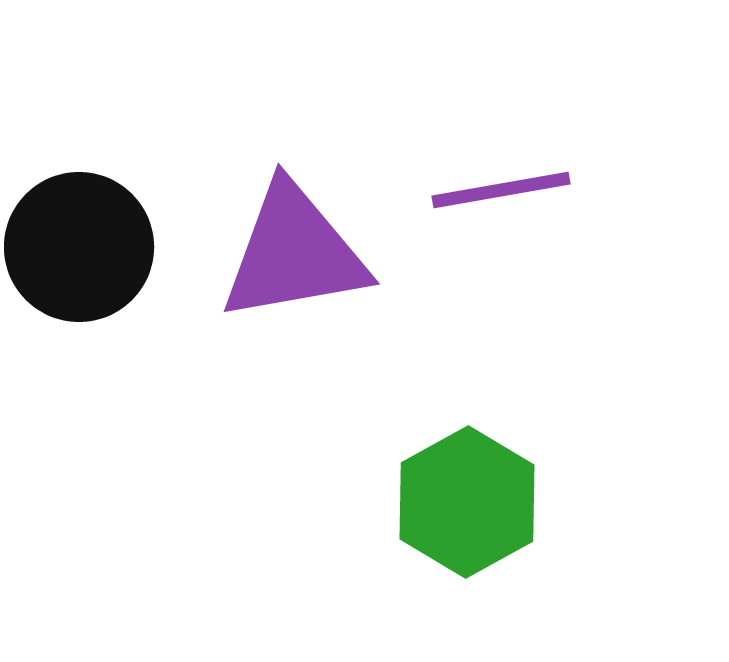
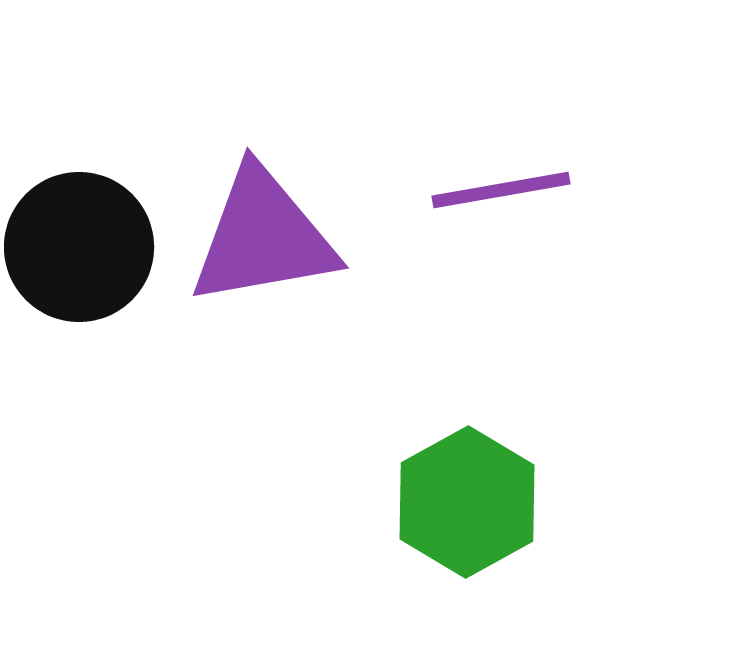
purple triangle: moved 31 px left, 16 px up
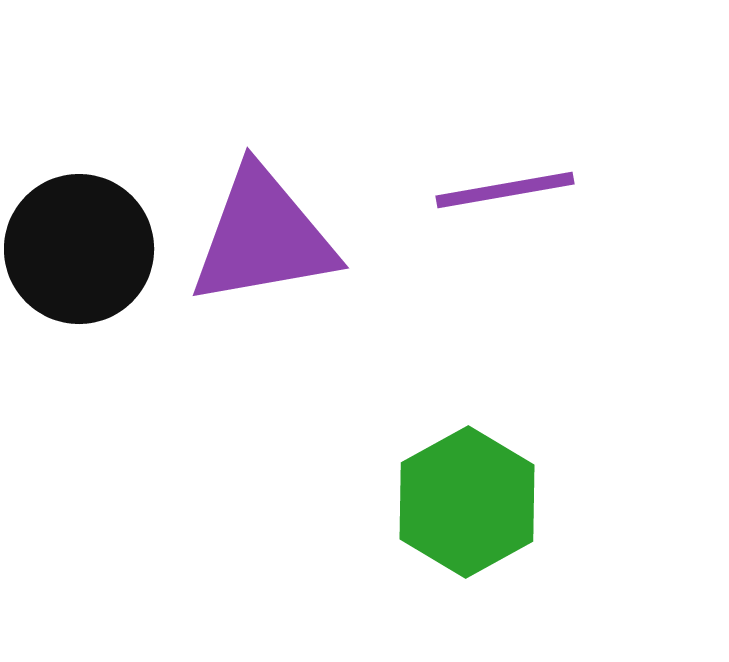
purple line: moved 4 px right
black circle: moved 2 px down
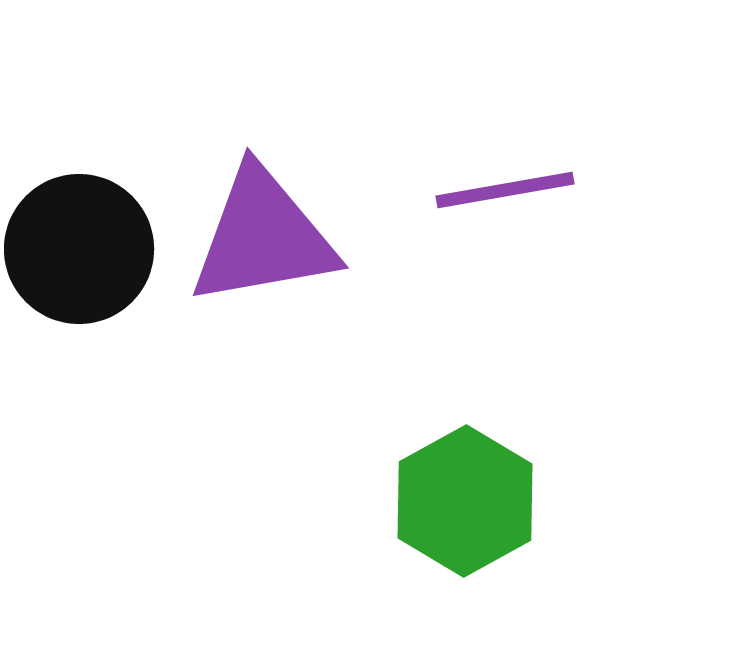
green hexagon: moved 2 px left, 1 px up
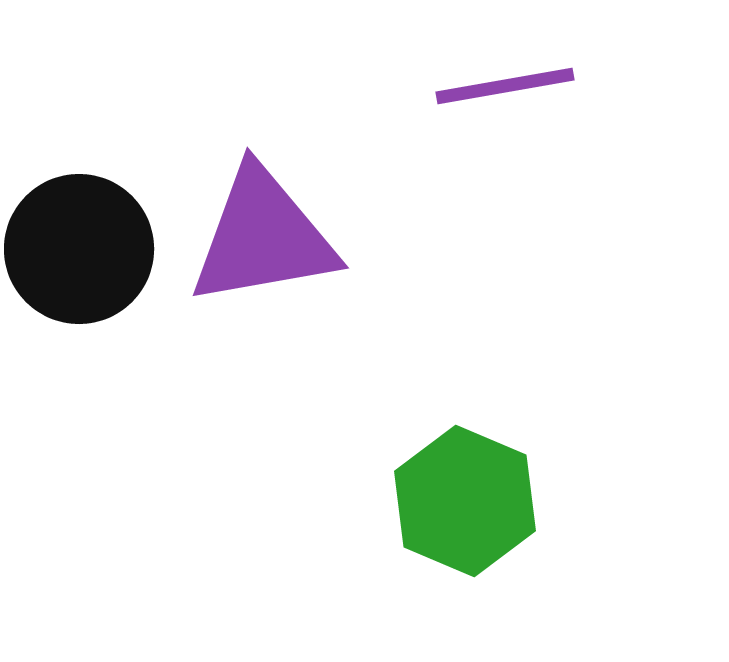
purple line: moved 104 px up
green hexagon: rotated 8 degrees counterclockwise
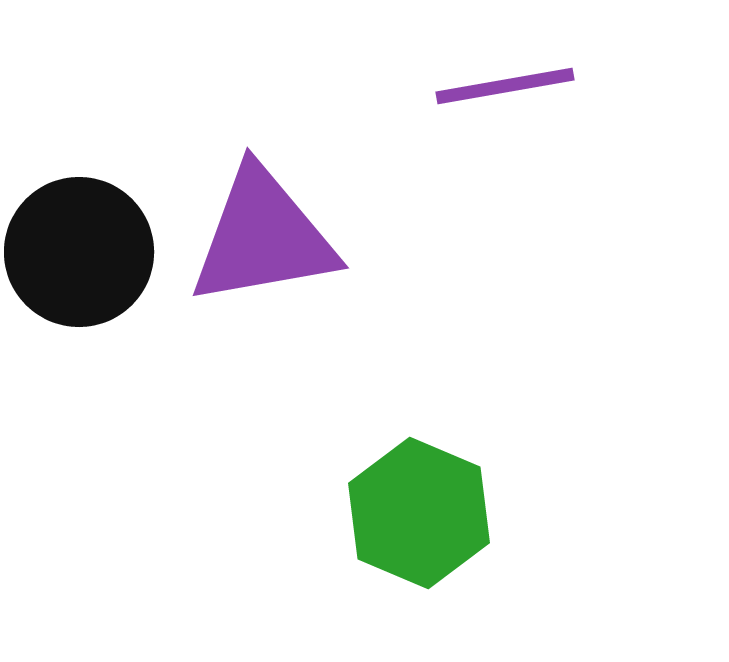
black circle: moved 3 px down
green hexagon: moved 46 px left, 12 px down
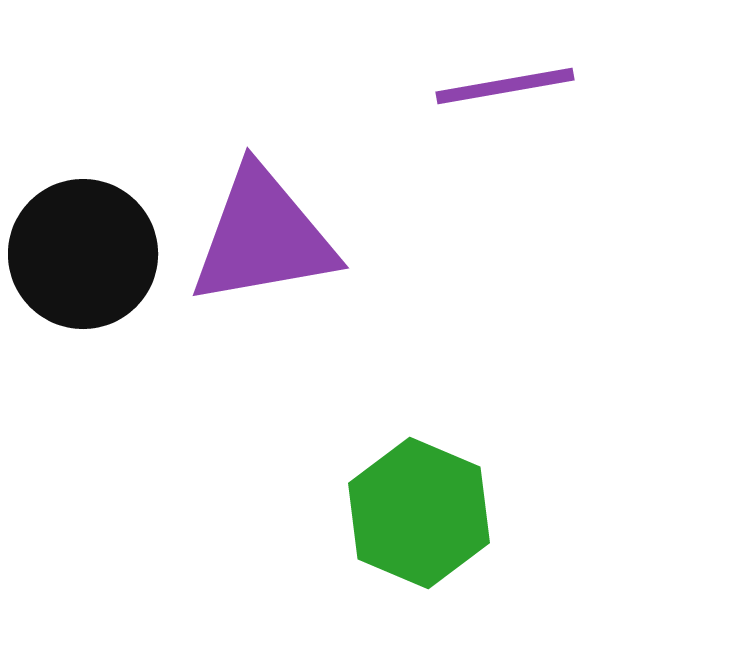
black circle: moved 4 px right, 2 px down
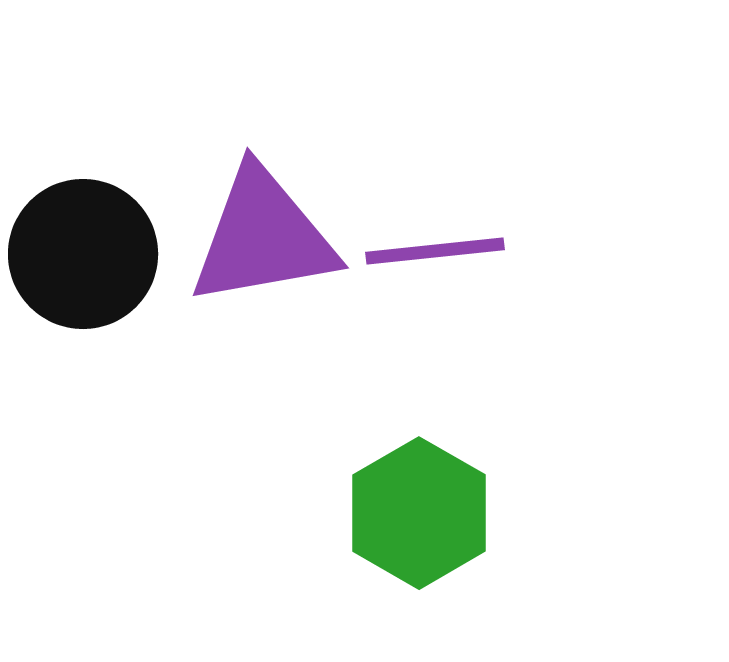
purple line: moved 70 px left, 165 px down; rotated 4 degrees clockwise
green hexagon: rotated 7 degrees clockwise
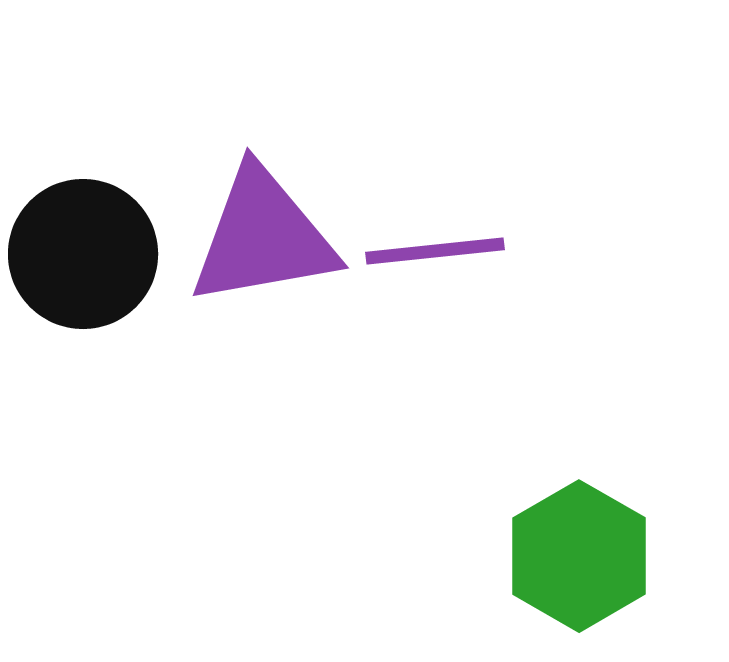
green hexagon: moved 160 px right, 43 px down
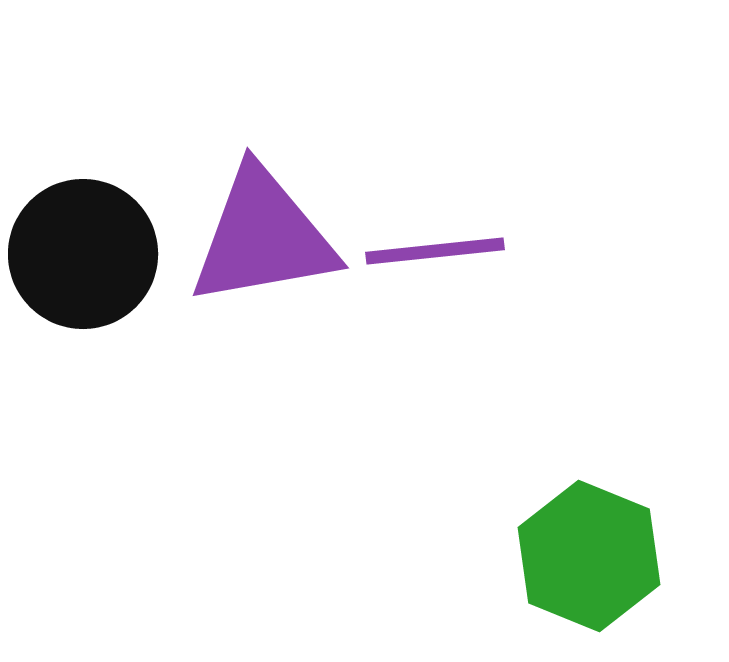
green hexagon: moved 10 px right; rotated 8 degrees counterclockwise
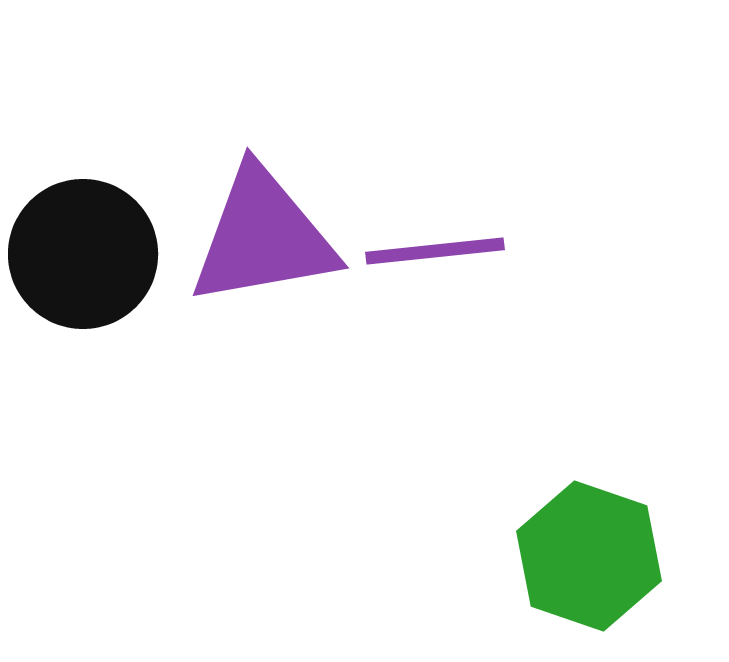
green hexagon: rotated 3 degrees counterclockwise
